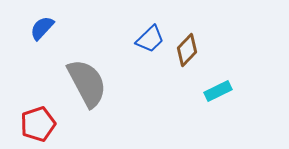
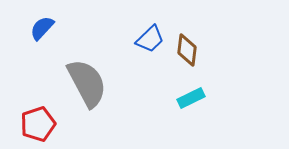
brown diamond: rotated 36 degrees counterclockwise
cyan rectangle: moved 27 px left, 7 px down
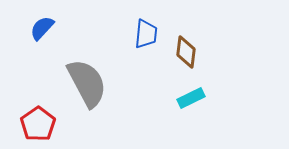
blue trapezoid: moved 4 px left, 5 px up; rotated 40 degrees counterclockwise
brown diamond: moved 1 px left, 2 px down
red pentagon: rotated 16 degrees counterclockwise
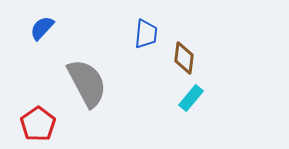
brown diamond: moved 2 px left, 6 px down
cyan rectangle: rotated 24 degrees counterclockwise
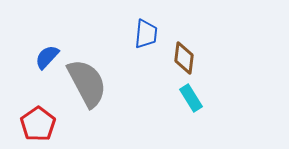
blue semicircle: moved 5 px right, 29 px down
cyan rectangle: rotated 72 degrees counterclockwise
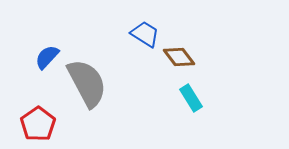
blue trapezoid: moved 1 px left; rotated 64 degrees counterclockwise
brown diamond: moved 5 px left, 1 px up; rotated 44 degrees counterclockwise
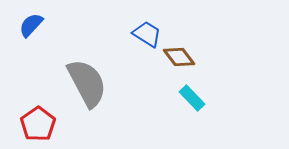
blue trapezoid: moved 2 px right
blue semicircle: moved 16 px left, 32 px up
cyan rectangle: moved 1 px right; rotated 12 degrees counterclockwise
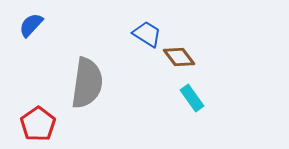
gray semicircle: rotated 36 degrees clockwise
cyan rectangle: rotated 8 degrees clockwise
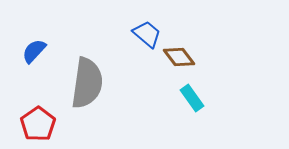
blue semicircle: moved 3 px right, 26 px down
blue trapezoid: rotated 8 degrees clockwise
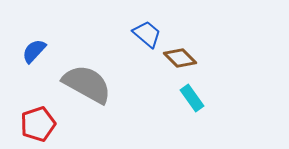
brown diamond: moved 1 px right, 1 px down; rotated 8 degrees counterclockwise
gray semicircle: moved 1 px down; rotated 69 degrees counterclockwise
red pentagon: rotated 16 degrees clockwise
